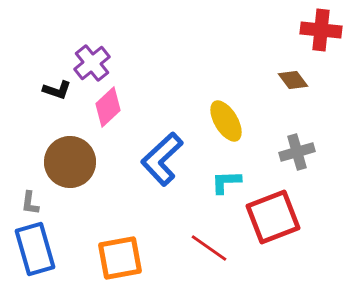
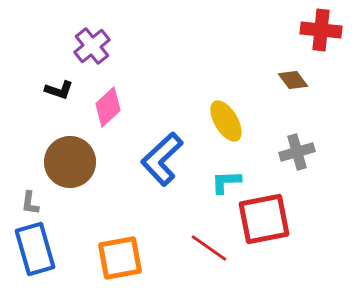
purple cross: moved 17 px up
black L-shape: moved 2 px right
red square: moved 9 px left, 2 px down; rotated 10 degrees clockwise
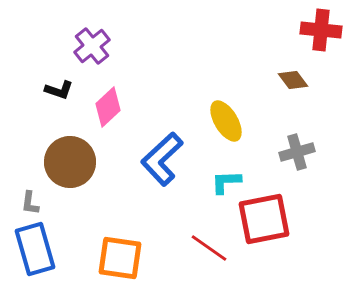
orange square: rotated 18 degrees clockwise
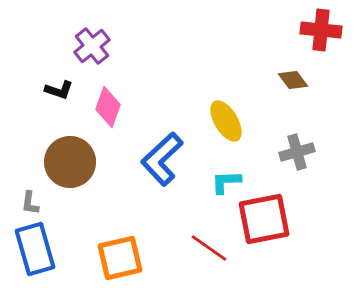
pink diamond: rotated 27 degrees counterclockwise
orange square: rotated 21 degrees counterclockwise
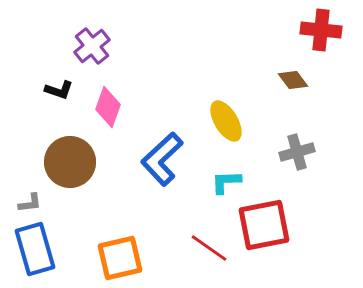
gray L-shape: rotated 105 degrees counterclockwise
red square: moved 6 px down
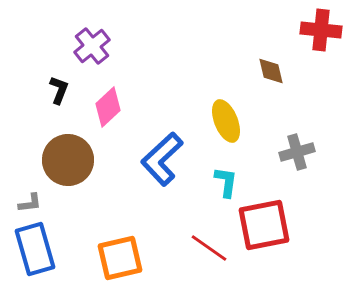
brown diamond: moved 22 px left, 9 px up; rotated 24 degrees clockwise
black L-shape: rotated 88 degrees counterclockwise
pink diamond: rotated 27 degrees clockwise
yellow ellipse: rotated 9 degrees clockwise
brown circle: moved 2 px left, 2 px up
cyan L-shape: rotated 100 degrees clockwise
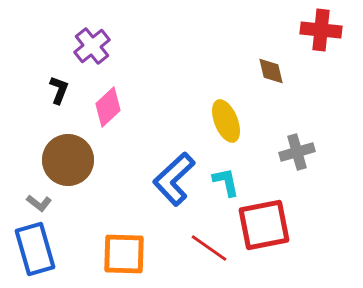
blue L-shape: moved 12 px right, 20 px down
cyan L-shape: rotated 20 degrees counterclockwise
gray L-shape: moved 9 px right; rotated 45 degrees clockwise
orange square: moved 4 px right, 4 px up; rotated 15 degrees clockwise
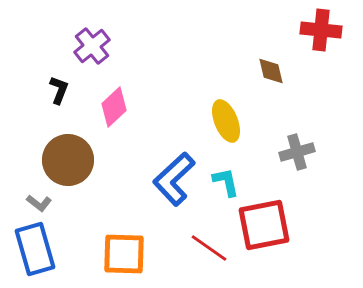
pink diamond: moved 6 px right
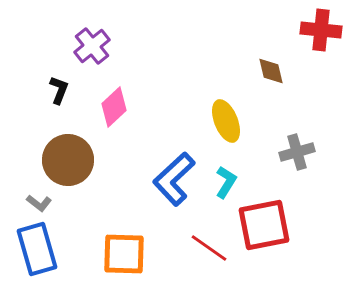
cyan L-shape: rotated 44 degrees clockwise
blue rectangle: moved 2 px right
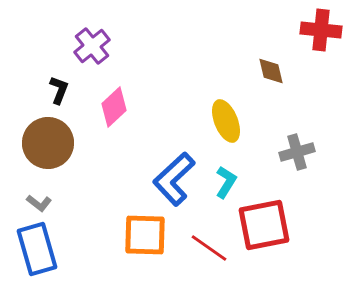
brown circle: moved 20 px left, 17 px up
orange square: moved 21 px right, 19 px up
